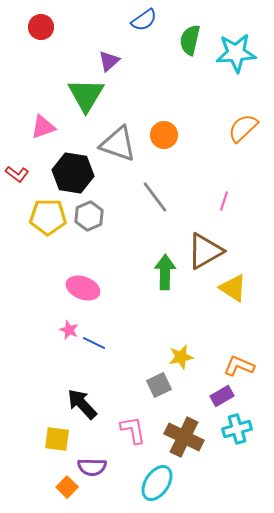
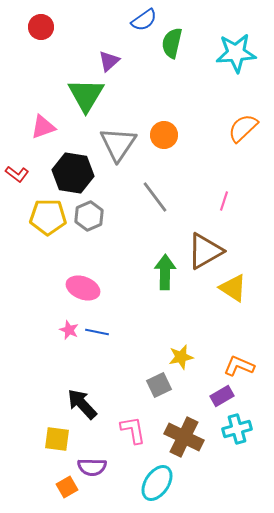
green semicircle: moved 18 px left, 3 px down
gray triangle: rotated 45 degrees clockwise
blue line: moved 3 px right, 11 px up; rotated 15 degrees counterclockwise
orange square: rotated 15 degrees clockwise
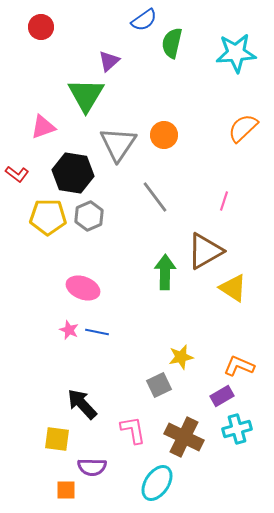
orange square: moved 1 px left, 3 px down; rotated 30 degrees clockwise
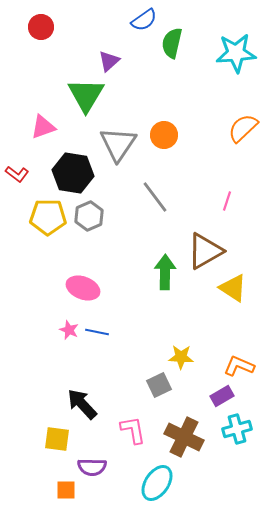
pink line: moved 3 px right
yellow star: rotated 15 degrees clockwise
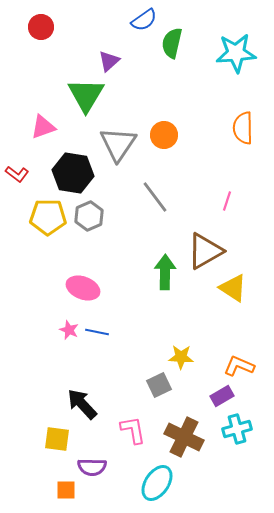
orange semicircle: rotated 48 degrees counterclockwise
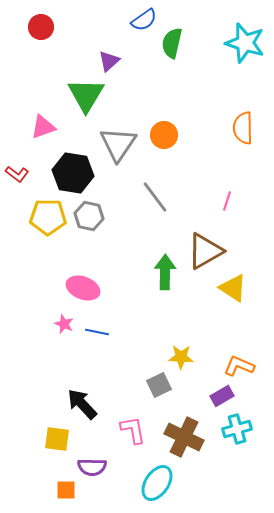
cyan star: moved 9 px right, 10 px up; rotated 21 degrees clockwise
gray hexagon: rotated 24 degrees counterclockwise
pink star: moved 5 px left, 6 px up
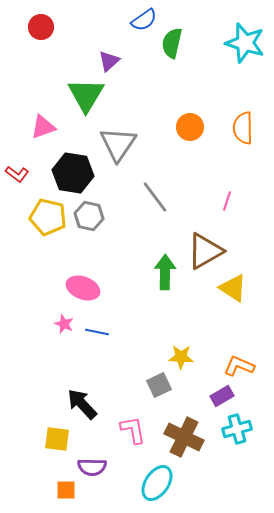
orange circle: moved 26 px right, 8 px up
yellow pentagon: rotated 12 degrees clockwise
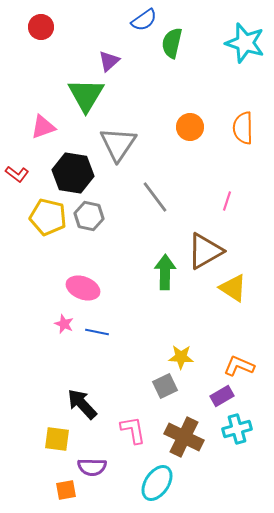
gray square: moved 6 px right, 1 px down
orange square: rotated 10 degrees counterclockwise
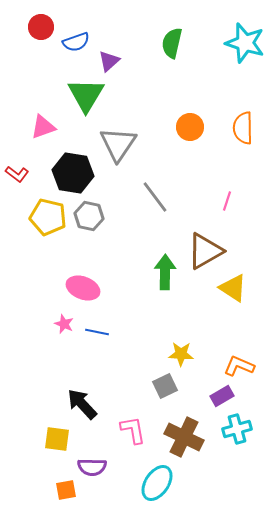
blue semicircle: moved 68 px left, 22 px down; rotated 16 degrees clockwise
yellow star: moved 3 px up
